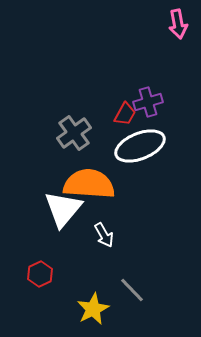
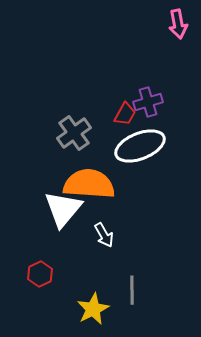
gray line: rotated 44 degrees clockwise
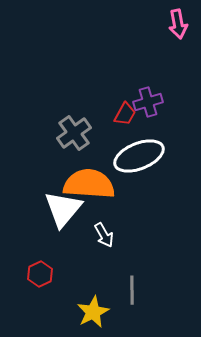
white ellipse: moved 1 px left, 10 px down
yellow star: moved 3 px down
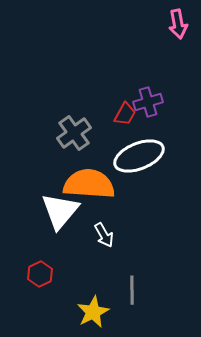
white triangle: moved 3 px left, 2 px down
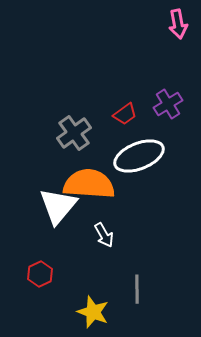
purple cross: moved 20 px right, 2 px down; rotated 16 degrees counterclockwise
red trapezoid: rotated 25 degrees clockwise
white triangle: moved 2 px left, 5 px up
gray line: moved 5 px right, 1 px up
yellow star: rotated 24 degrees counterclockwise
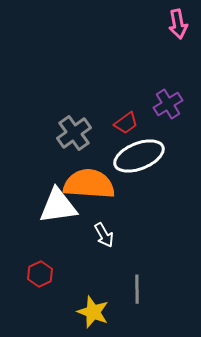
red trapezoid: moved 1 px right, 9 px down
white triangle: rotated 42 degrees clockwise
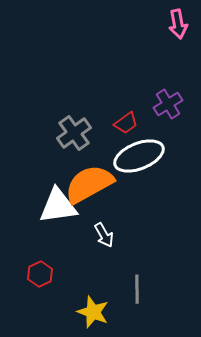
orange semicircle: rotated 33 degrees counterclockwise
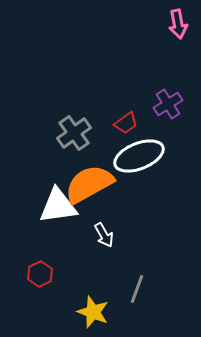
gray line: rotated 20 degrees clockwise
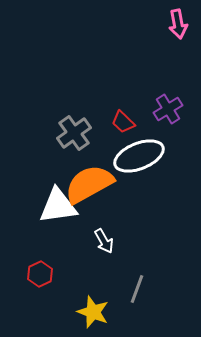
purple cross: moved 5 px down
red trapezoid: moved 3 px left, 1 px up; rotated 80 degrees clockwise
white arrow: moved 6 px down
